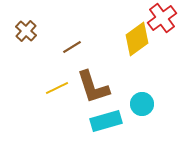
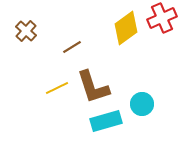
red cross: rotated 12 degrees clockwise
yellow diamond: moved 11 px left, 11 px up
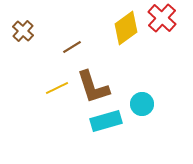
red cross: rotated 24 degrees counterclockwise
brown cross: moved 3 px left
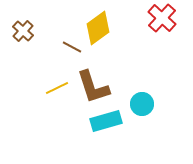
yellow diamond: moved 28 px left
brown line: rotated 60 degrees clockwise
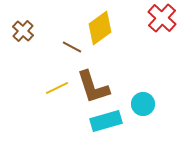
yellow diamond: moved 2 px right
cyan circle: moved 1 px right
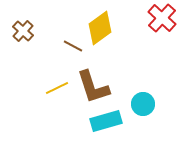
brown line: moved 1 px right, 1 px up
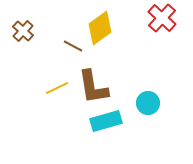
brown L-shape: rotated 9 degrees clockwise
cyan circle: moved 5 px right, 1 px up
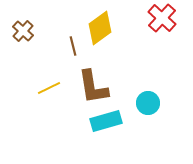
brown line: rotated 48 degrees clockwise
yellow line: moved 8 px left
